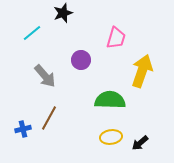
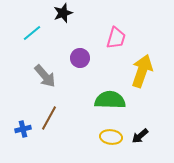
purple circle: moved 1 px left, 2 px up
yellow ellipse: rotated 15 degrees clockwise
black arrow: moved 7 px up
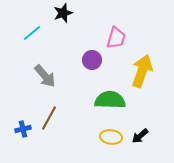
purple circle: moved 12 px right, 2 px down
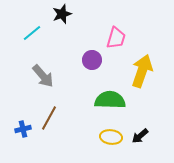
black star: moved 1 px left, 1 px down
gray arrow: moved 2 px left
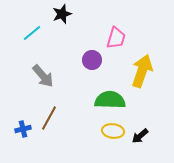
yellow ellipse: moved 2 px right, 6 px up
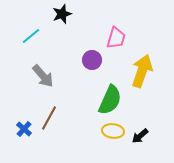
cyan line: moved 1 px left, 3 px down
green semicircle: rotated 112 degrees clockwise
blue cross: moved 1 px right; rotated 35 degrees counterclockwise
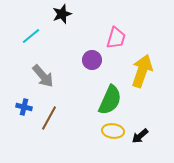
blue cross: moved 22 px up; rotated 28 degrees counterclockwise
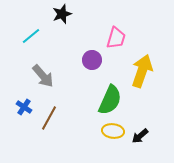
blue cross: rotated 21 degrees clockwise
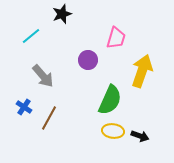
purple circle: moved 4 px left
black arrow: rotated 120 degrees counterclockwise
